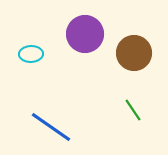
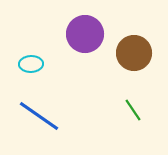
cyan ellipse: moved 10 px down
blue line: moved 12 px left, 11 px up
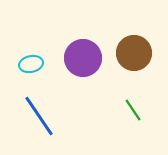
purple circle: moved 2 px left, 24 px down
cyan ellipse: rotated 10 degrees counterclockwise
blue line: rotated 21 degrees clockwise
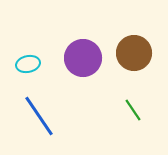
cyan ellipse: moved 3 px left
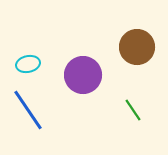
brown circle: moved 3 px right, 6 px up
purple circle: moved 17 px down
blue line: moved 11 px left, 6 px up
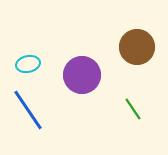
purple circle: moved 1 px left
green line: moved 1 px up
